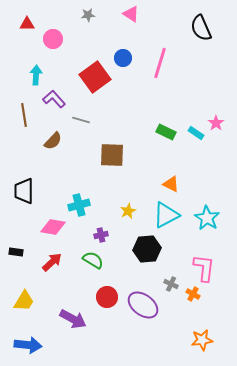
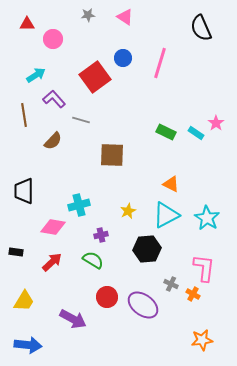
pink triangle: moved 6 px left, 3 px down
cyan arrow: rotated 54 degrees clockwise
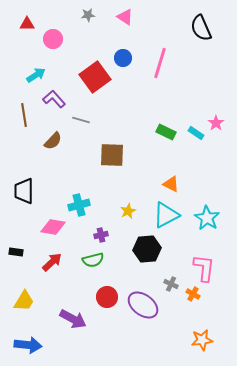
green semicircle: rotated 135 degrees clockwise
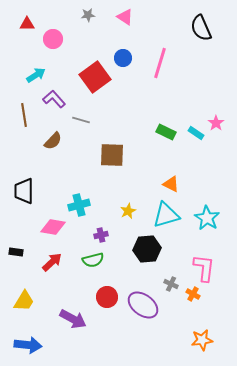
cyan triangle: rotated 12 degrees clockwise
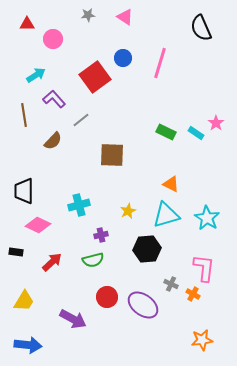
gray line: rotated 54 degrees counterclockwise
pink diamond: moved 15 px left, 2 px up; rotated 15 degrees clockwise
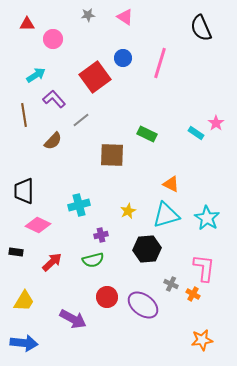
green rectangle: moved 19 px left, 2 px down
blue arrow: moved 4 px left, 2 px up
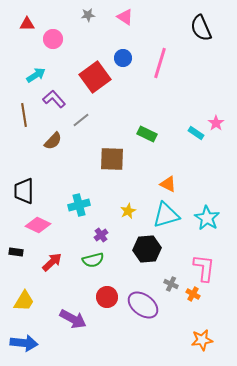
brown square: moved 4 px down
orange triangle: moved 3 px left
purple cross: rotated 24 degrees counterclockwise
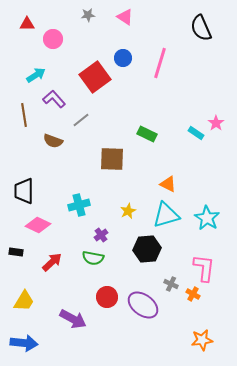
brown semicircle: rotated 66 degrees clockwise
green semicircle: moved 2 px up; rotated 25 degrees clockwise
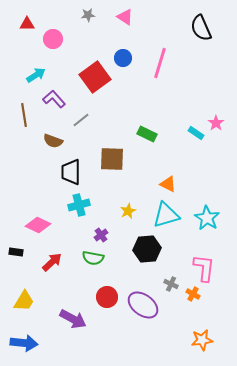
black trapezoid: moved 47 px right, 19 px up
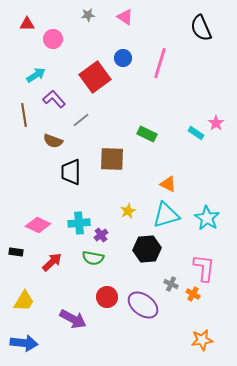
cyan cross: moved 18 px down; rotated 10 degrees clockwise
